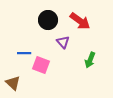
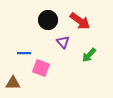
green arrow: moved 1 px left, 5 px up; rotated 21 degrees clockwise
pink square: moved 3 px down
brown triangle: rotated 42 degrees counterclockwise
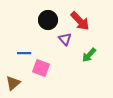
red arrow: rotated 10 degrees clockwise
purple triangle: moved 2 px right, 3 px up
brown triangle: rotated 42 degrees counterclockwise
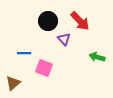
black circle: moved 1 px down
purple triangle: moved 1 px left
green arrow: moved 8 px right, 2 px down; rotated 63 degrees clockwise
pink square: moved 3 px right
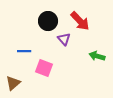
blue line: moved 2 px up
green arrow: moved 1 px up
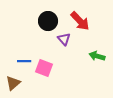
blue line: moved 10 px down
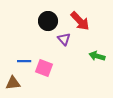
brown triangle: rotated 35 degrees clockwise
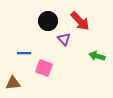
blue line: moved 8 px up
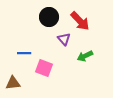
black circle: moved 1 px right, 4 px up
green arrow: moved 12 px left; rotated 42 degrees counterclockwise
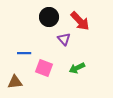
green arrow: moved 8 px left, 12 px down
brown triangle: moved 2 px right, 1 px up
